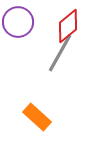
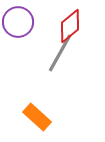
red diamond: moved 2 px right
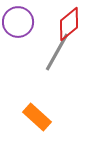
red diamond: moved 1 px left, 2 px up
gray line: moved 3 px left, 1 px up
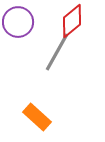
red diamond: moved 3 px right, 3 px up
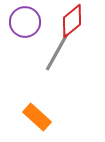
purple circle: moved 7 px right
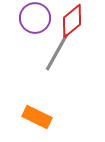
purple circle: moved 10 px right, 4 px up
orange rectangle: rotated 16 degrees counterclockwise
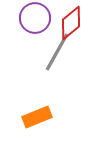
red diamond: moved 1 px left, 2 px down
orange rectangle: rotated 48 degrees counterclockwise
